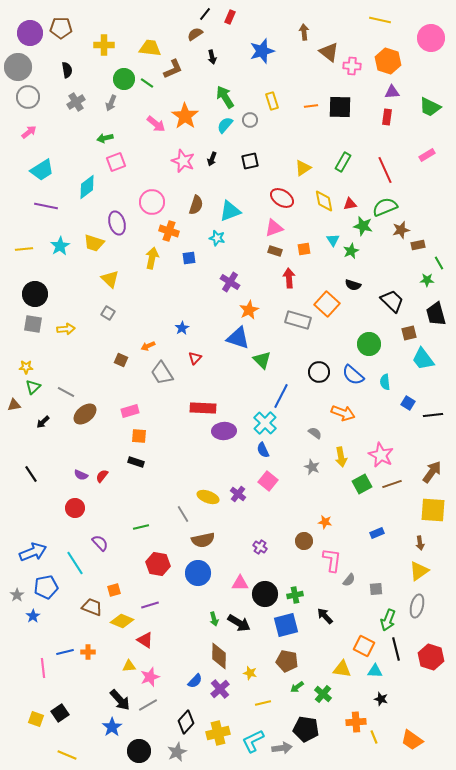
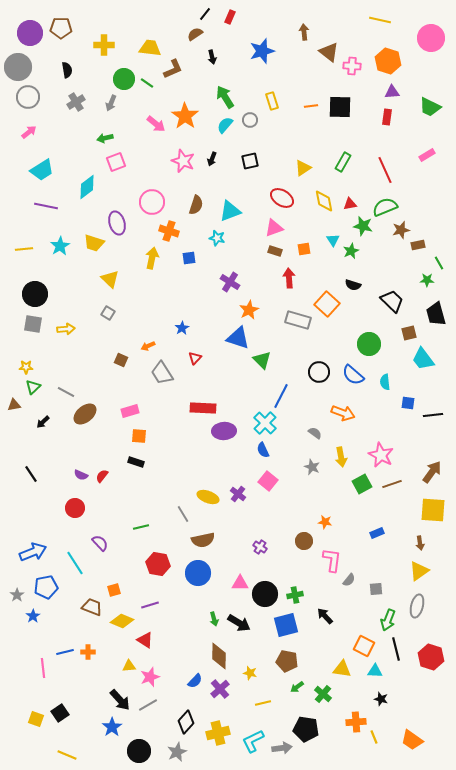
blue square at (408, 403): rotated 24 degrees counterclockwise
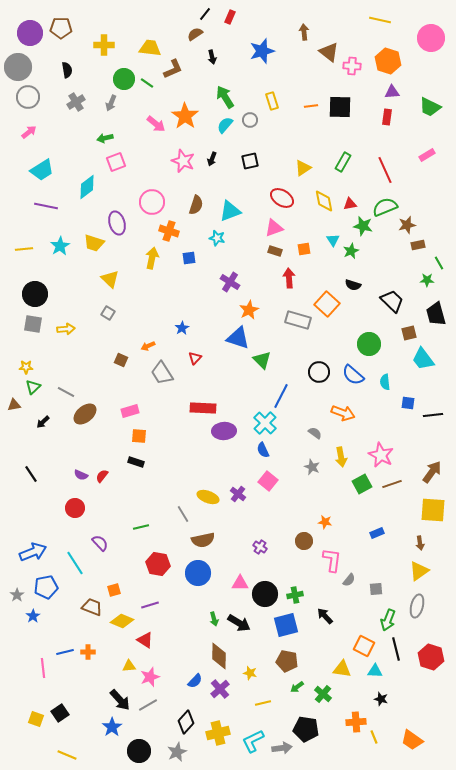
brown star at (401, 230): moved 6 px right, 5 px up
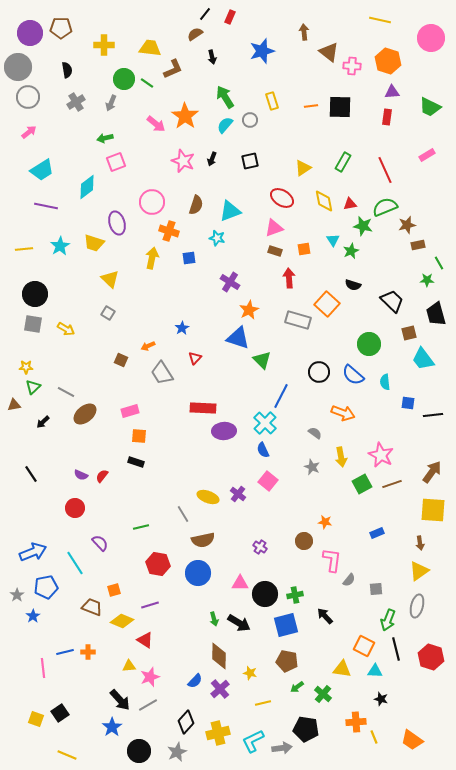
yellow arrow at (66, 329): rotated 36 degrees clockwise
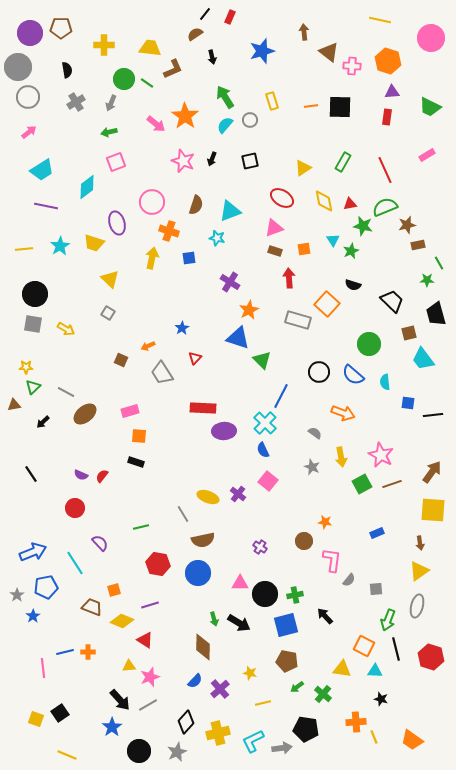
green arrow at (105, 138): moved 4 px right, 6 px up
brown diamond at (219, 656): moved 16 px left, 9 px up
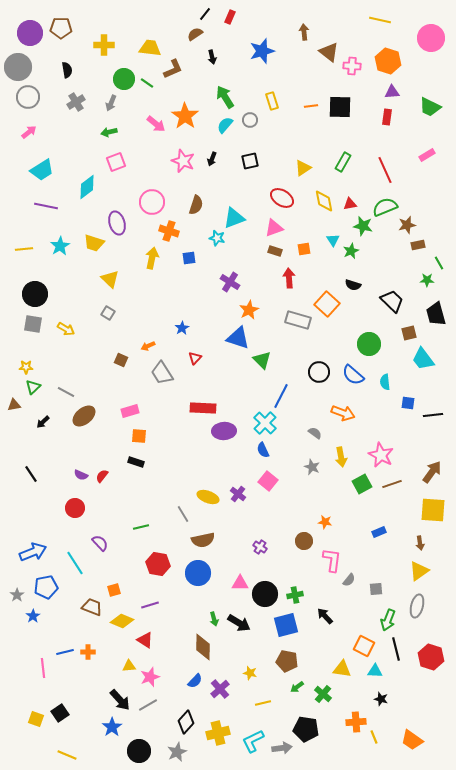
cyan triangle at (230, 211): moved 4 px right, 7 px down
brown ellipse at (85, 414): moved 1 px left, 2 px down
blue rectangle at (377, 533): moved 2 px right, 1 px up
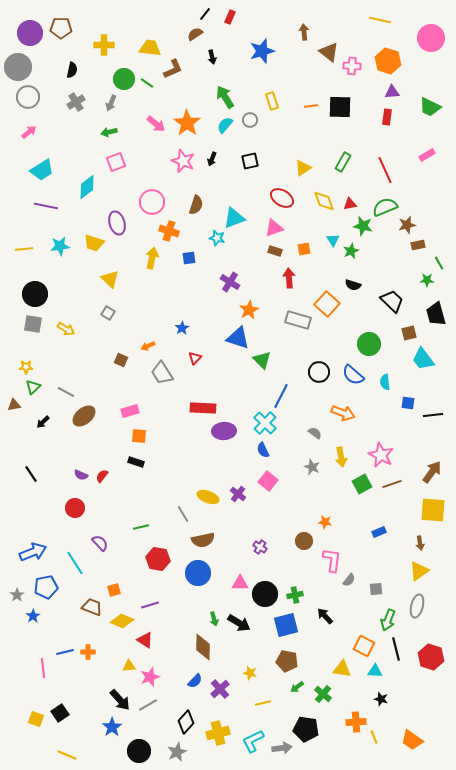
black semicircle at (67, 70): moved 5 px right; rotated 21 degrees clockwise
orange star at (185, 116): moved 2 px right, 7 px down
yellow diamond at (324, 201): rotated 10 degrees counterclockwise
cyan star at (60, 246): rotated 24 degrees clockwise
red hexagon at (158, 564): moved 5 px up
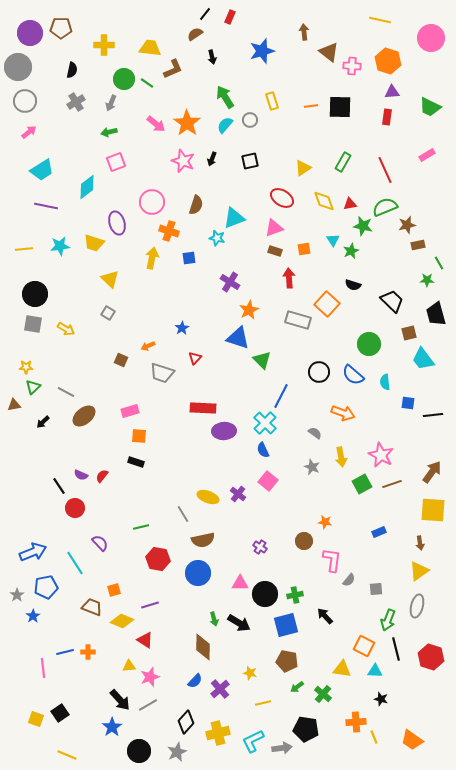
gray circle at (28, 97): moved 3 px left, 4 px down
gray trapezoid at (162, 373): rotated 40 degrees counterclockwise
black line at (31, 474): moved 28 px right, 12 px down
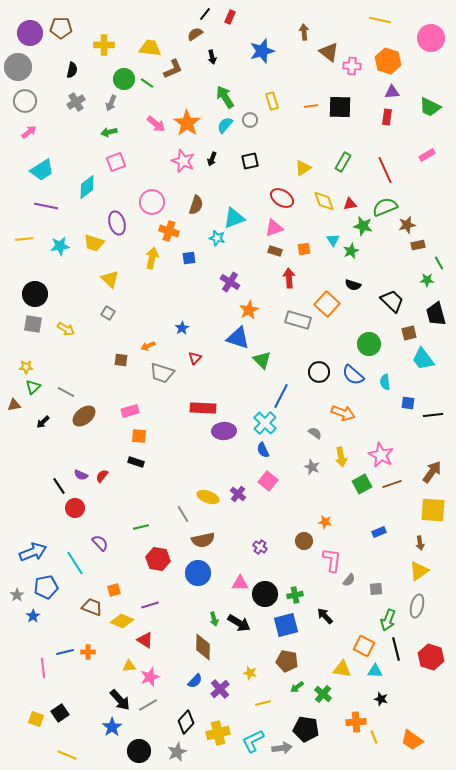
yellow line at (24, 249): moved 10 px up
brown square at (121, 360): rotated 16 degrees counterclockwise
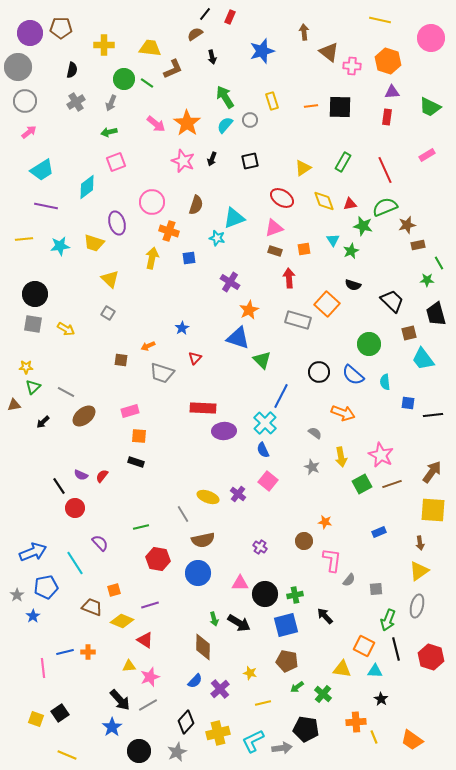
black star at (381, 699): rotated 16 degrees clockwise
